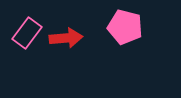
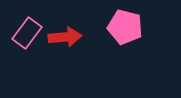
red arrow: moved 1 px left, 1 px up
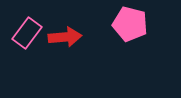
pink pentagon: moved 5 px right, 3 px up
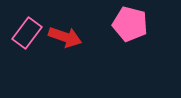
red arrow: rotated 24 degrees clockwise
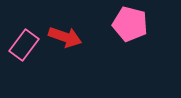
pink rectangle: moved 3 px left, 12 px down
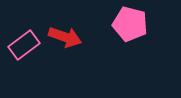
pink rectangle: rotated 16 degrees clockwise
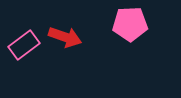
pink pentagon: rotated 16 degrees counterclockwise
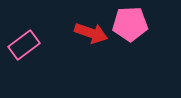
red arrow: moved 26 px right, 4 px up
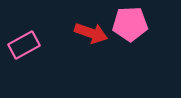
pink rectangle: rotated 8 degrees clockwise
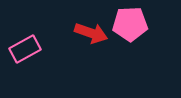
pink rectangle: moved 1 px right, 4 px down
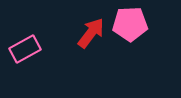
red arrow: rotated 72 degrees counterclockwise
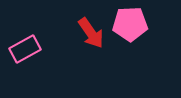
red arrow: rotated 108 degrees clockwise
